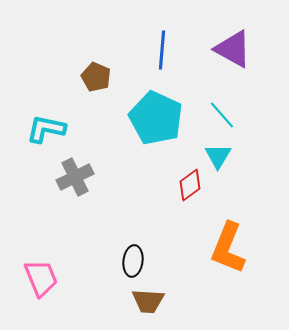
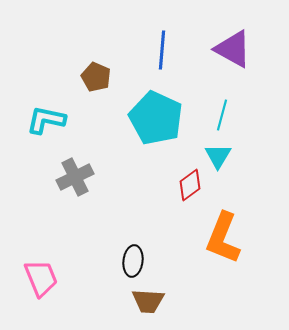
cyan line: rotated 56 degrees clockwise
cyan L-shape: moved 9 px up
orange L-shape: moved 5 px left, 10 px up
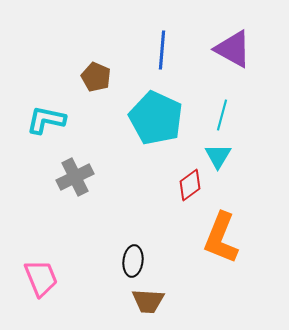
orange L-shape: moved 2 px left
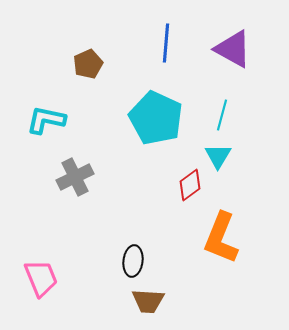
blue line: moved 4 px right, 7 px up
brown pentagon: moved 8 px left, 13 px up; rotated 24 degrees clockwise
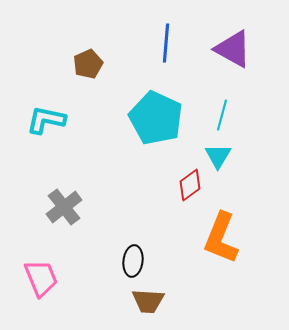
gray cross: moved 11 px left, 30 px down; rotated 12 degrees counterclockwise
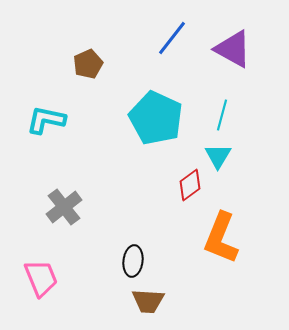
blue line: moved 6 px right, 5 px up; rotated 33 degrees clockwise
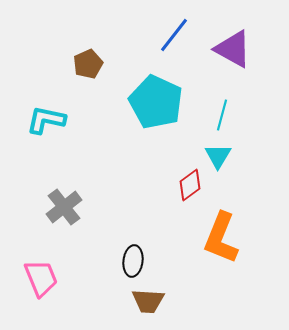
blue line: moved 2 px right, 3 px up
cyan pentagon: moved 16 px up
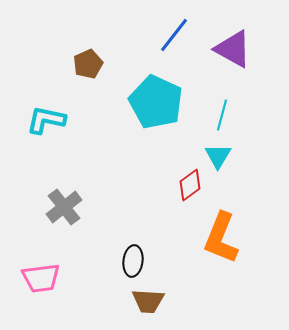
pink trapezoid: rotated 105 degrees clockwise
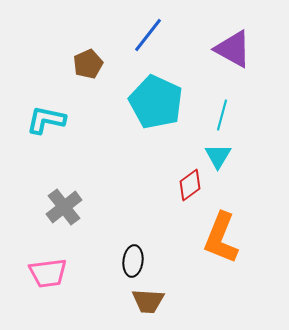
blue line: moved 26 px left
pink trapezoid: moved 7 px right, 5 px up
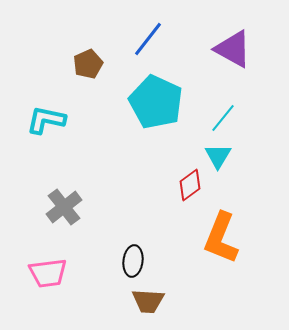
blue line: moved 4 px down
cyan line: moved 1 px right, 3 px down; rotated 24 degrees clockwise
